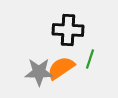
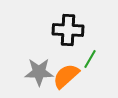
green line: rotated 12 degrees clockwise
orange semicircle: moved 5 px right, 8 px down; rotated 8 degrees counterclockwise
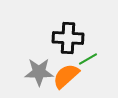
black cross: moved 8 px down
green line: moved 2 px left; rotated 30 degrees clockwise
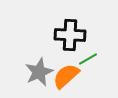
black cross: moved 2 px right, 3 px up
gray star: rotated 24 degrees counterclockwise
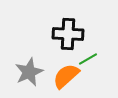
black cross: moved 2 px left, 1 px up
gray star: moved 10 px left
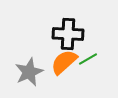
orange semicircle: moved 2 px left, 14 px up
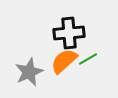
black cross: moved 1 px right, 1 px up; rotated 8 degrees counterclockwise
orange semicircle: moved 1 px up
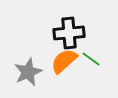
green line: moved 3 px right; rotated 66 degrees clockwise
gray star: moved 1 px left
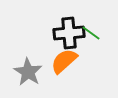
green line: moved 26 px up
gray star: rotated 16 degrees counterclockwise
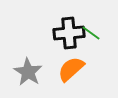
orange semicircle: moved 7 px right, 8 px down
